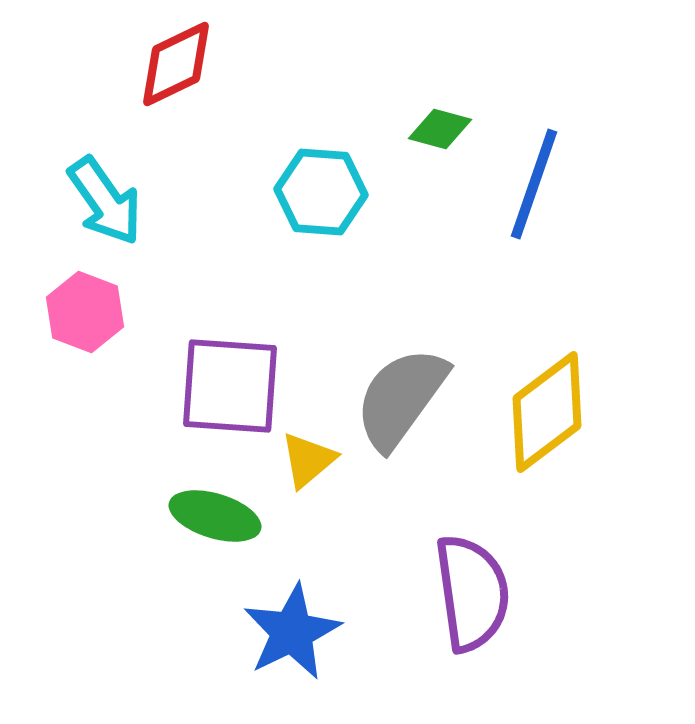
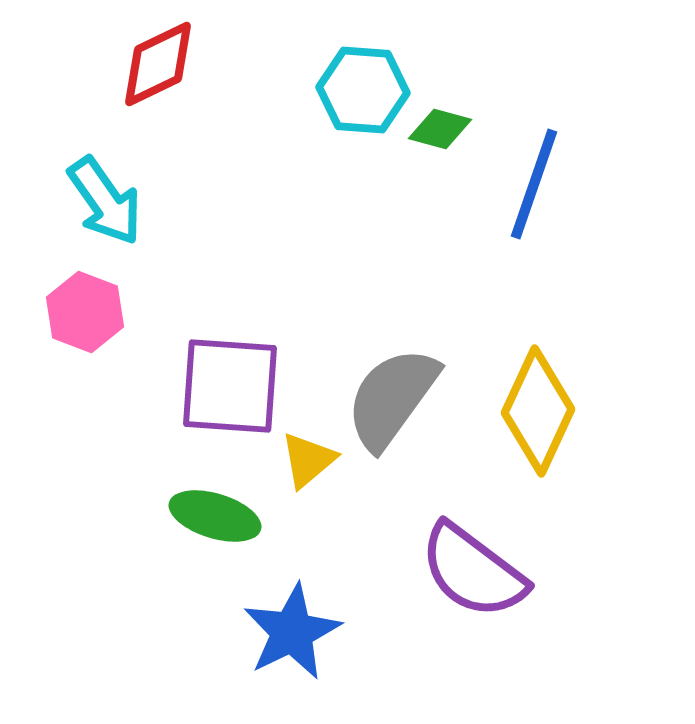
red diamond: moved 18 px left
cyan hexagon: moved 42 px right, 102 px up
gray semicircle: moved 9 px left
yellow diamond: moved 9 px left, 1 px up; rotated 28 degrees counterclockwise
purple semicircle: moved 1 px right, 22 px up; rotated 135 degrees clockwise
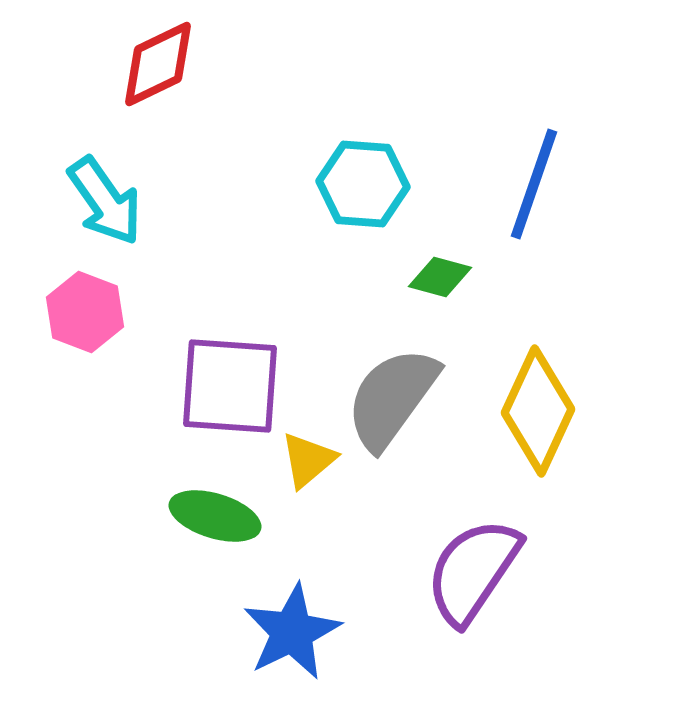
cyan hexagon: moved 94 px down
green diamond: moved 148 px down
purple semicircle: rotated 87 degrees clockwise
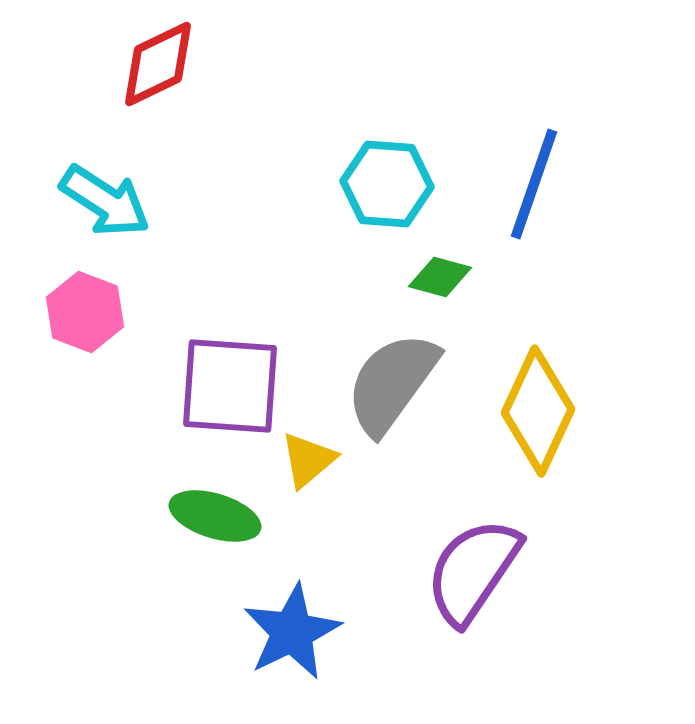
cyan hexagon: moved 24 px right
cyan arrow: rotated 22 degrees counterclockwise
gray semicircle: moved 15 px up
